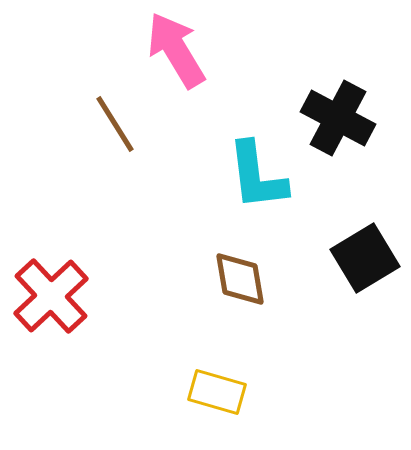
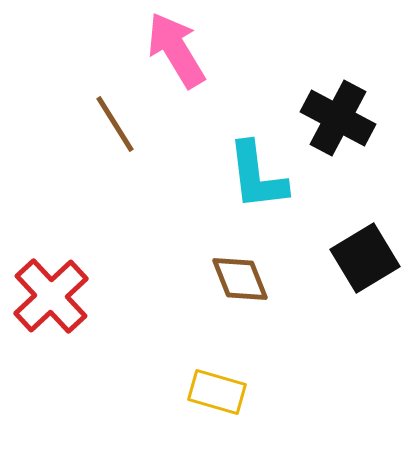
brown diamond: rotated 12 degrees counterclockwise
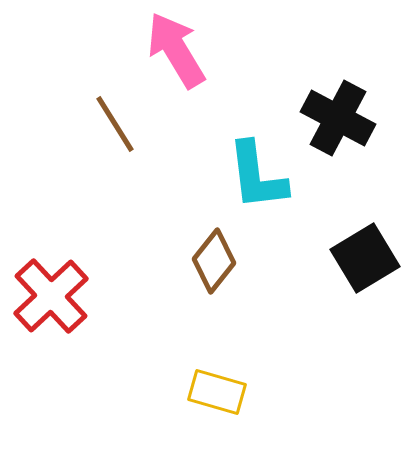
brown diamond: moved 26 px left, 18 px up; rotated 60 degrees clockwise
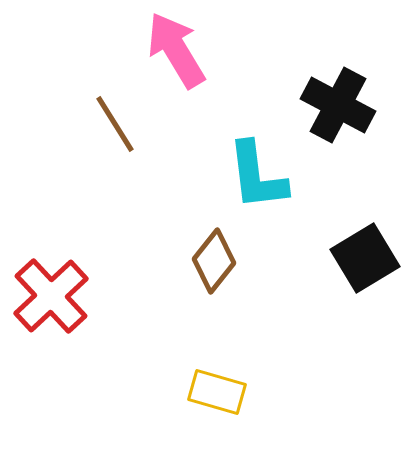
black cross: moved 13 px up
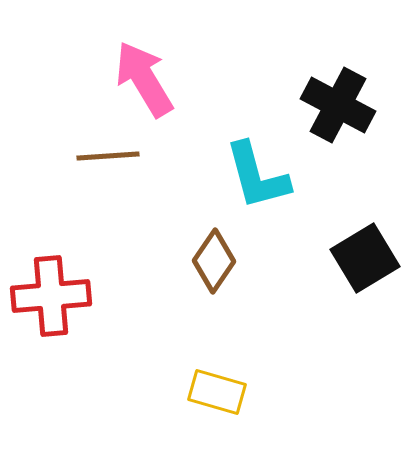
pink arrow: moved 32 px left, 29 px down
brown line: moved 7 px left, 32 px down; rotated 62 degrees counterclockwise
cyan L-shape: rotated 8 degrees counterclockwise
brown diamond: rotated 4 degrees counterclockwise
red cross: rotated 38 degrees clockwise
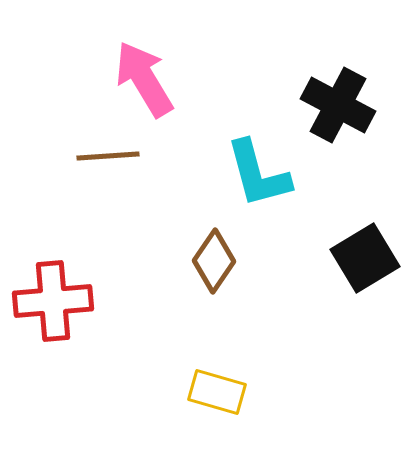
cyan L-shape: moved 1 px right, 2 px up
red cross: moved 2 px right, 5 px down
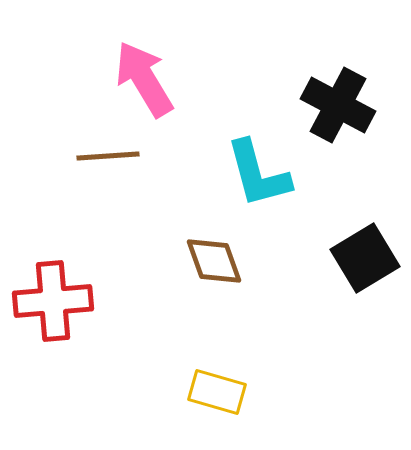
brown diamond: rotated 54 degrees counterclockwise
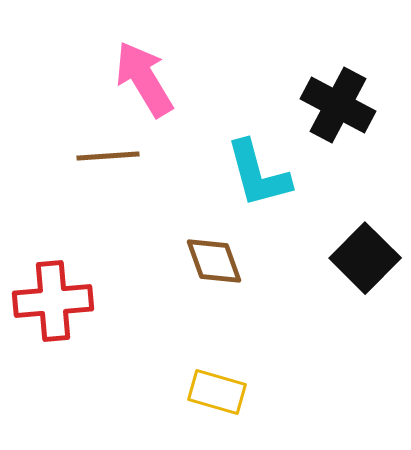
black square: rotated 14 degrees counterclockwise
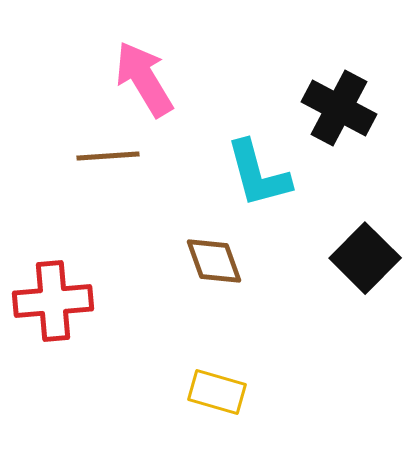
black cross: moved 1 px right, 3 px down
